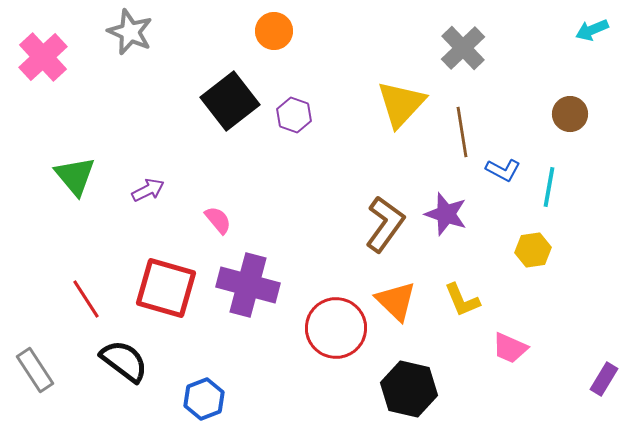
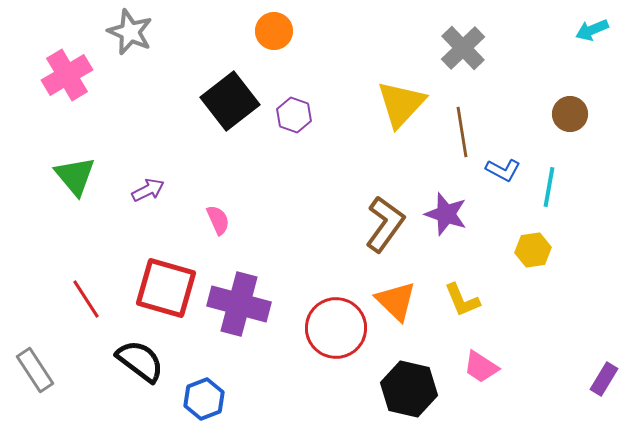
pink cross: moved 24 px right, 18 px down; rotated 12 degrees clockwise
pink semicircle: rotated 16 degrees clockwise
purple cross: moved 9 px left, 19 px down
pink trapezoid: moved 29 px left, 19 px down; rotated 9 degrees clockwise
black semicircle: moved 16 px right
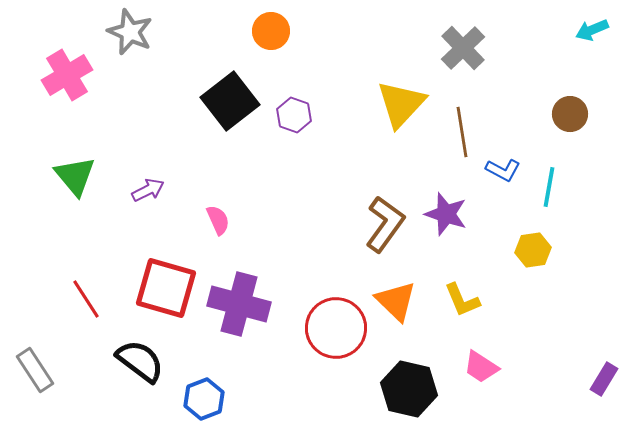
orange circle: moved 3 px left
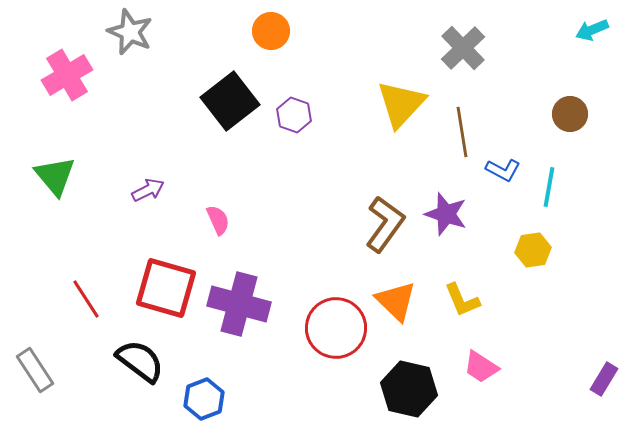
green triangle: moved 20 px left
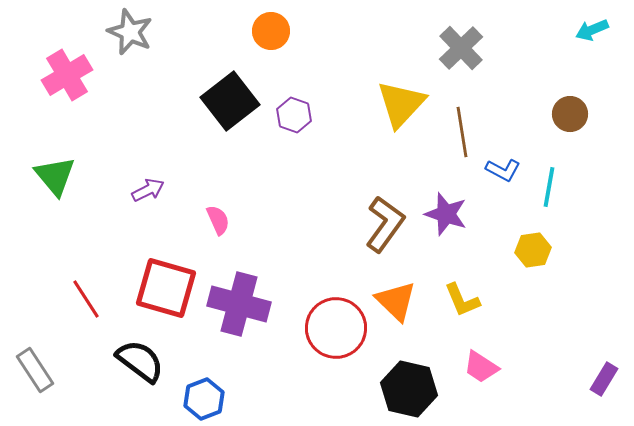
gray cross: moved 2 px left
